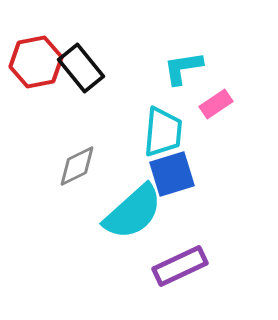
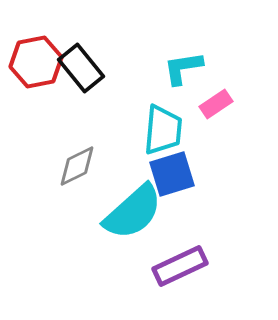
cyan trapezoid: moved 2 px up
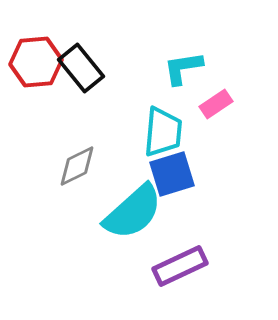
red hexagon: rotated 6 degrees clockwise
cyan trapezoid: moved 2 px down
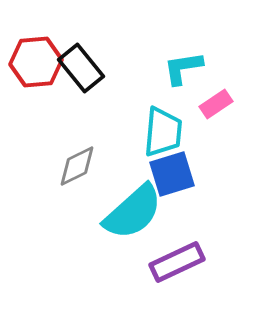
purple rectangle: moved 3 px left, 4 px up
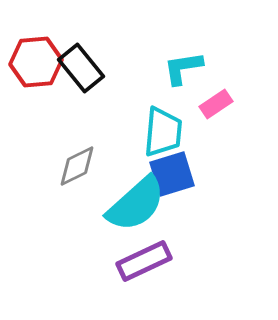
cyan semicircle: moved 3 px right, 8 px up
purple rectangle: moved 33 px left, 1 px up
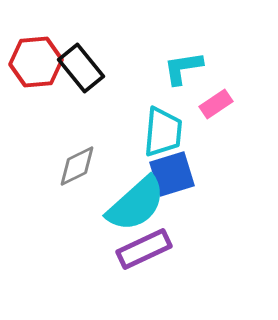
purple rectangle: moved 12 px up
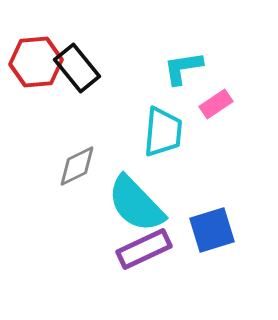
black rectangle: moved 4 px left
blue square: moved 40 px right, 56 px down
cyan semicircle: rotated 88 degrees clockwise
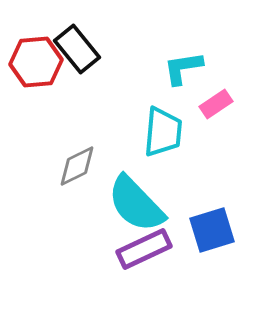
black rectangle: moved 19 px up
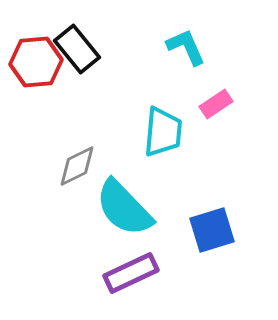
cyan L-shape: moved 3 px right, 21 px up; rotated 75 degrees clockwise
cyan semicircle: moved 12 px left, 4 px down
purple rectangle: moved 13 px left, 24 px down
